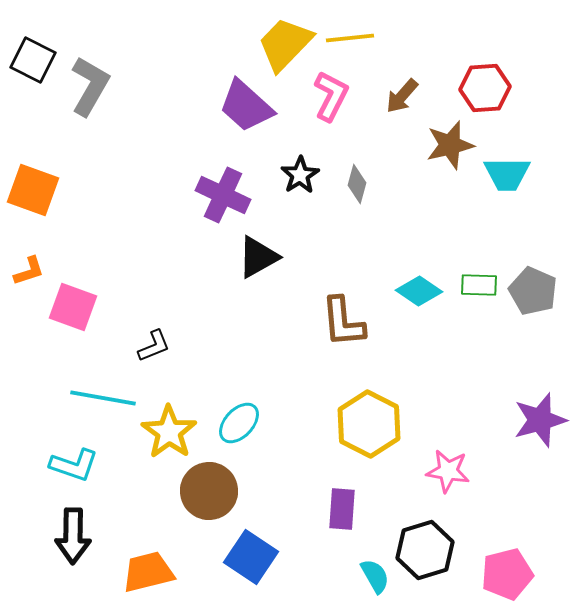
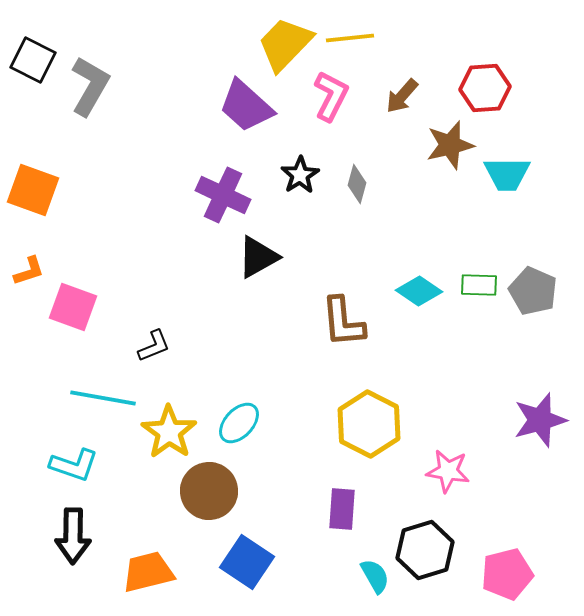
blue square: moved 4 px left, 5 px down
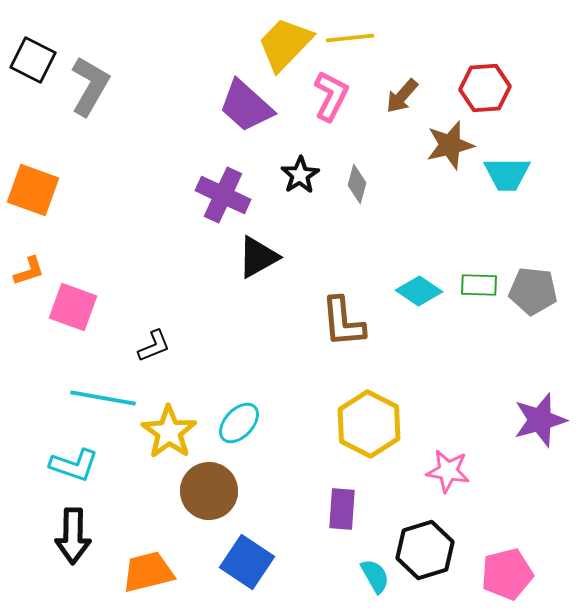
gray pentagon: rotated 18 degrees counterclockwise
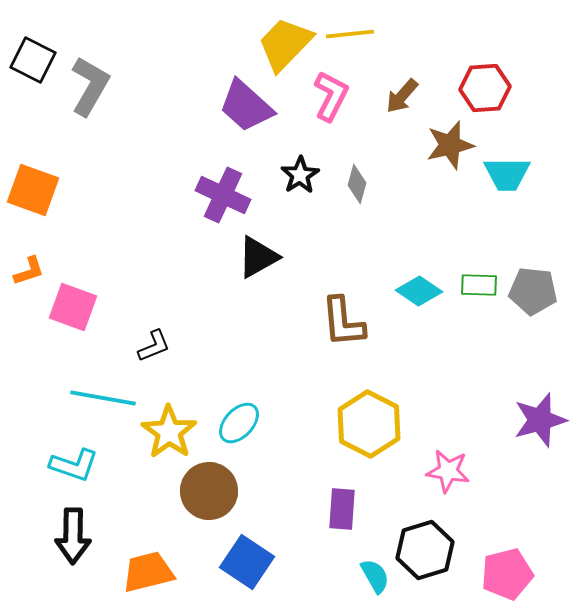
yellow line: moved 4 px up
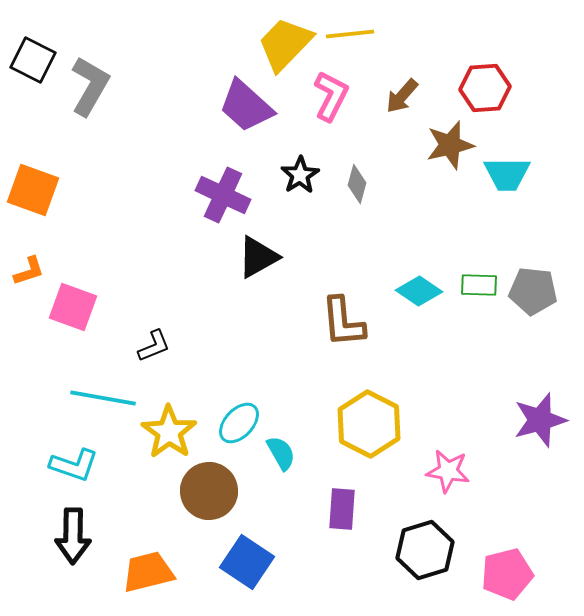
cyan semicircle: moved 94 px left, 123 px up
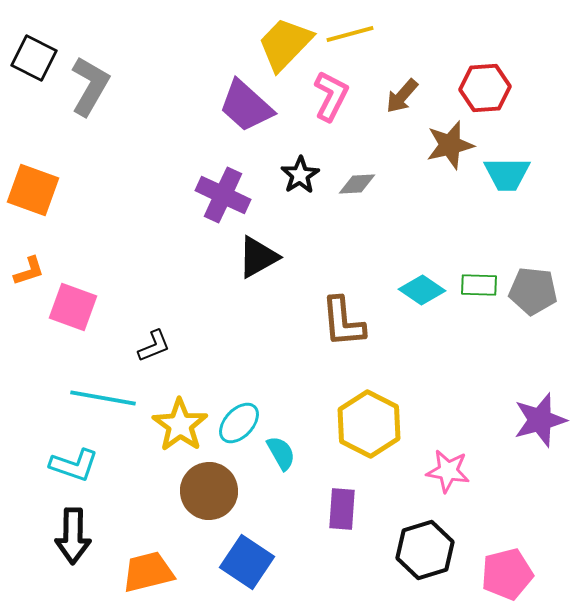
yellow line: rotated 9 degrees counterclockwise
black square: moved 1 px right, 2 px up
gray diamond: rotated 72 degrees clockwise
cyan diamond: moved 3 px right, 1 px up
yellow star: moved 11 px right, 7 px up
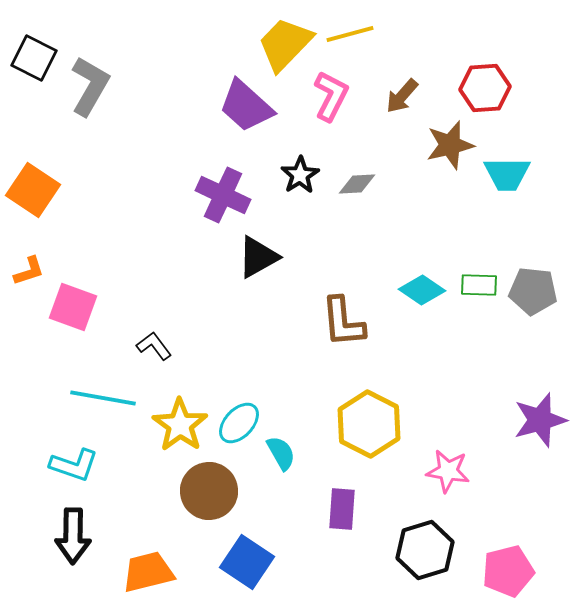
orange square: rotated 14 degrees clockwise
black L-shape: rotated 105 degrees counterclockwise
pink pentagon: moved 1 px right, 3 px up
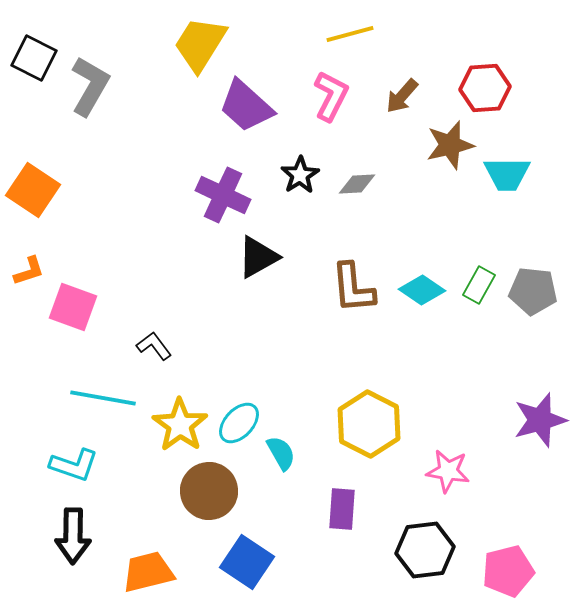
yellow trapezoid: moved 85 px left; rotated 12 degrees counterclockwise
green rectangle: rotated 63 degrees counterclockwise
brown L-shape: moved 10 px right, 34 px up
black hexagon: rotated 10 degrees clockwise
